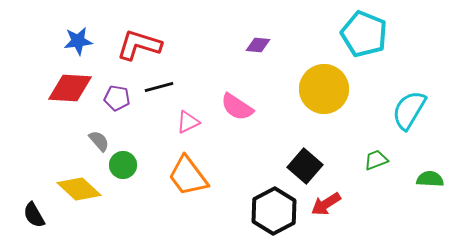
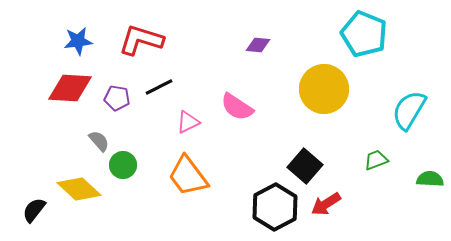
red L-shape: moved 2 px right, 5 px up
black line: rotated 12 degrees counterclockwise
black hexagon: moved 1 px right, 4 px up
black semicircle: moved 5 px up; rotated 68 degrees clockwise
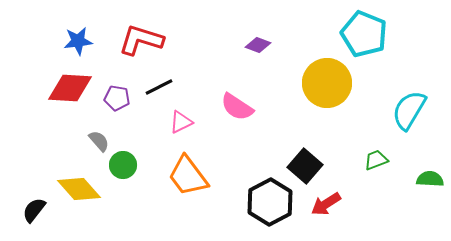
purple diamond: rotated 15 degrees clockwise
yellow circle: moved 3 px right, 6 px up
pink triangle: moved 7 px left
yellow diamond: rotated 6 degrees clockwise
black hexagon: moved 5 px left, 5 px up
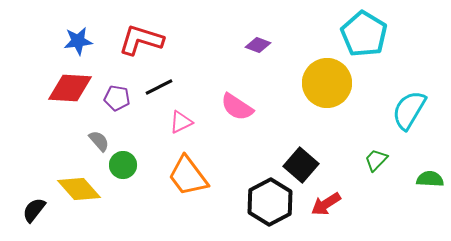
cyan pentagon: rotated 9 degrees clockwise
green trapezoid: rotated 25 degrees counterclockwise
black square: moved 4 px left, 1 px up
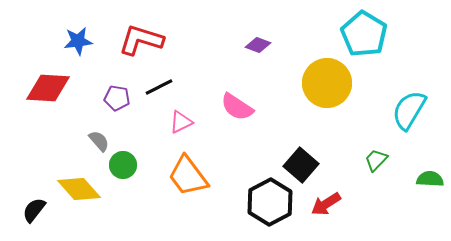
red diamond: moved 22 px left
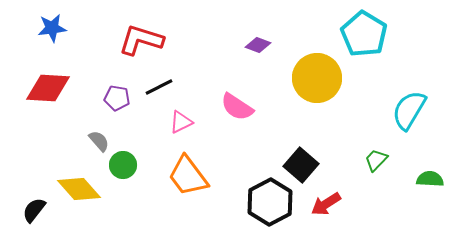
blue star: moved 26 px left, 13 px up
yellow circle: moved 10 px left, 5 px up
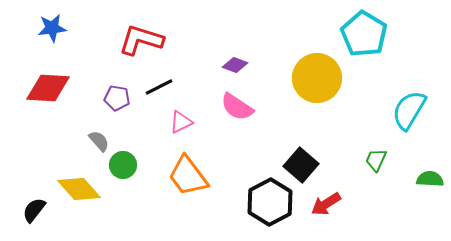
purple diamond: moved 23 px left, 20 px down
green trapezoid: rotated 20 degrees counterclockwise
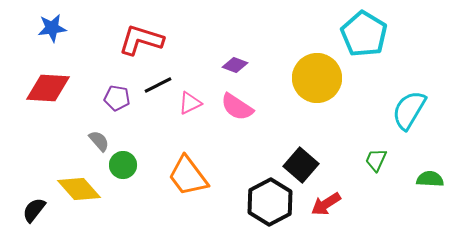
black line: moved 1 px left, 2 px up
pink triangle: moved 9 px right, 19 px up
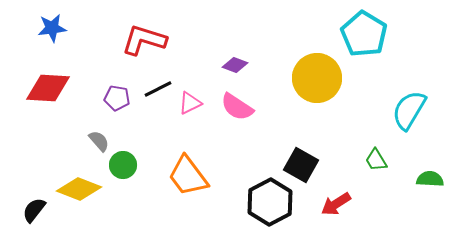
red L-shape: moved 3 px right
black line: moved 4 px down
green trapezoid: rotated 55 degrees counterclockwise
black square: rotated 12 degrees counterclockwise
yellow diamond: rotated 27 degrees counterclockwise
red arrow: moved 10 px right
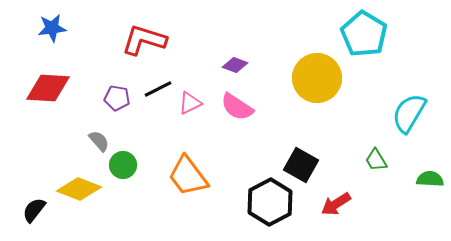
cyan semicircle: moved 3 px down
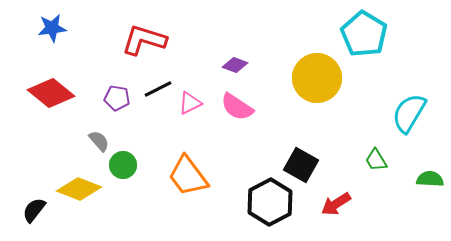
red diamond: moved 3 px right, 5 px down; rotated 36 degrees clockwise
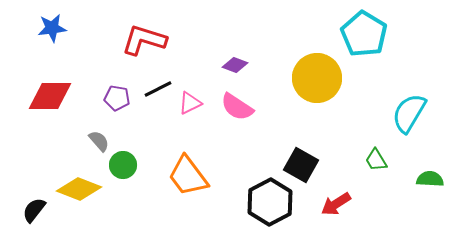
red diamond: moved 1 px left, 3 px down; rotated 39 degrees counterclockwise
